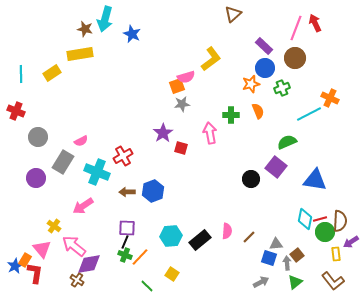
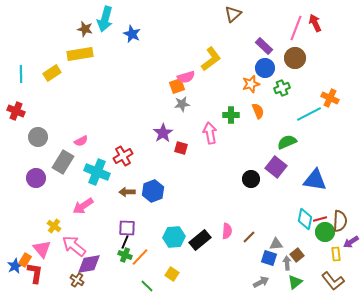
cyan hexagon at (171, 236): moved 3 px right, 1 px down
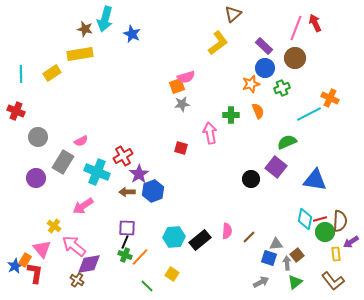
yellow L-shape at (211, 59): moved 7 px right, 16 px up
purple star at (163, 133): moved 24 px left, 41 px down
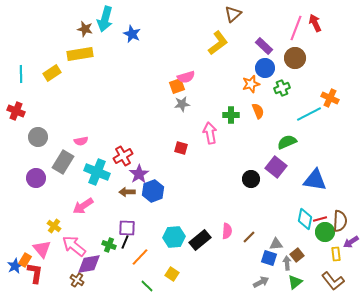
pink semicircle at (81, 141): rotated 16 degrees clockwise
green cross at (125, 255): moved 16 px left, 10 px up
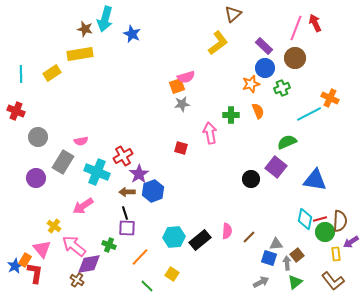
black line at (125, 242): moved 29 px up; rotated 40 degrees counterclockwise
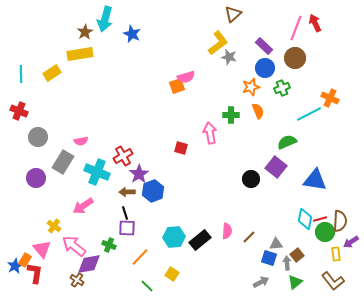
brown star at (85, 29): moved 3 px down; rotated 28 degrees clockwise
orange star at (251, 84): moved 3 px down
gray star at (182, 104): moved 47 px right, 47 px up; rotated 21 degrees clockwise
red cross at (16, 111): moved 3 px right
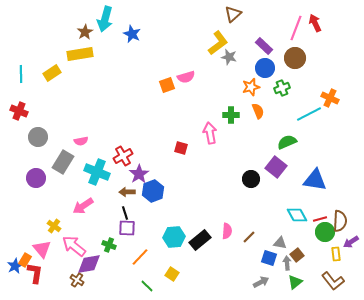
orange square at (177, 86): moved 10 px left, 1 px up
cyan diamond at (305, 219): moved 8 px left, 4 px up; rotated 40 degrees counterclockwise
gray triangle at (276, 244): moved 4 px right, 1 px up; rotated 16 degrees clockwise
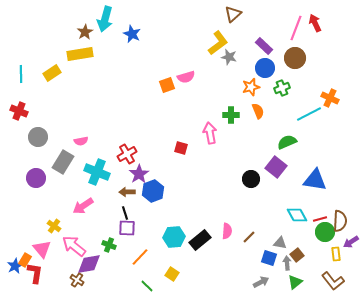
red cross at (123, 156): moved 4 px right, 2 px up
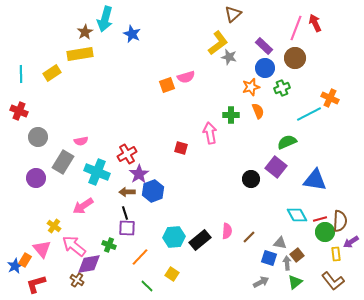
red L-shape at (35, 273): moved 1 px right, 11 px down; rotated 115 degrees counterclockwise
